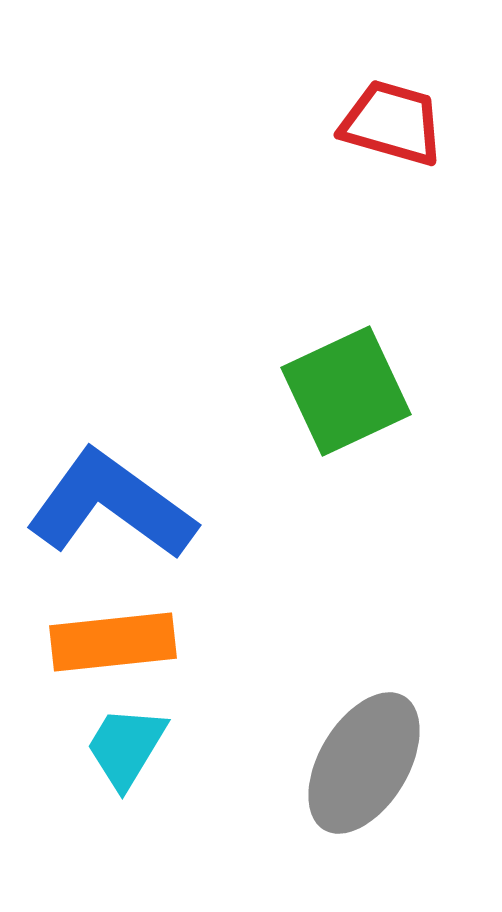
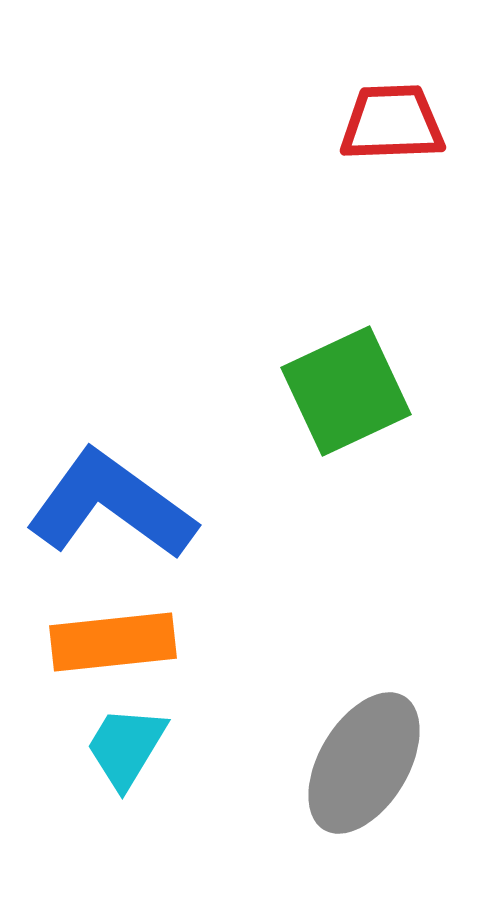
red trapezoid: rotated 18 degrees counterclockwise
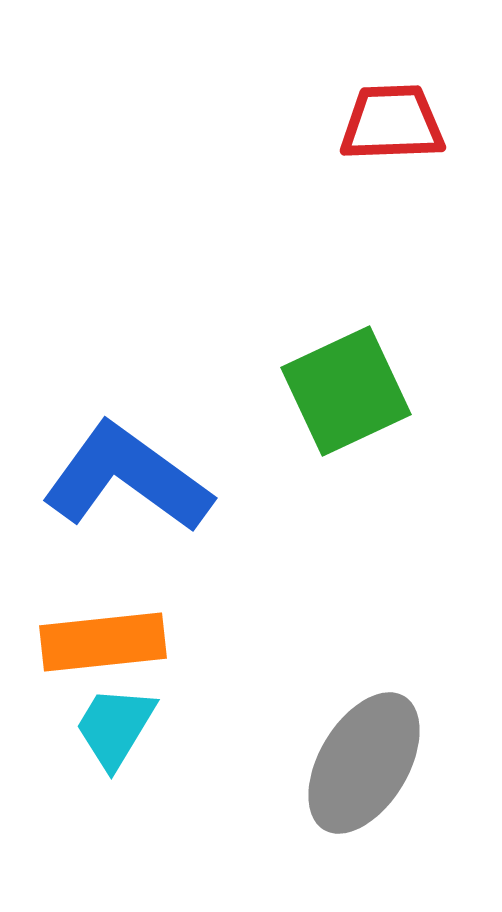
blue L-shape: moved 16 px right, 27 px up
orange rectangle: moved 10 px left
cyan trapezoid: moved 11 px left, 20 px up
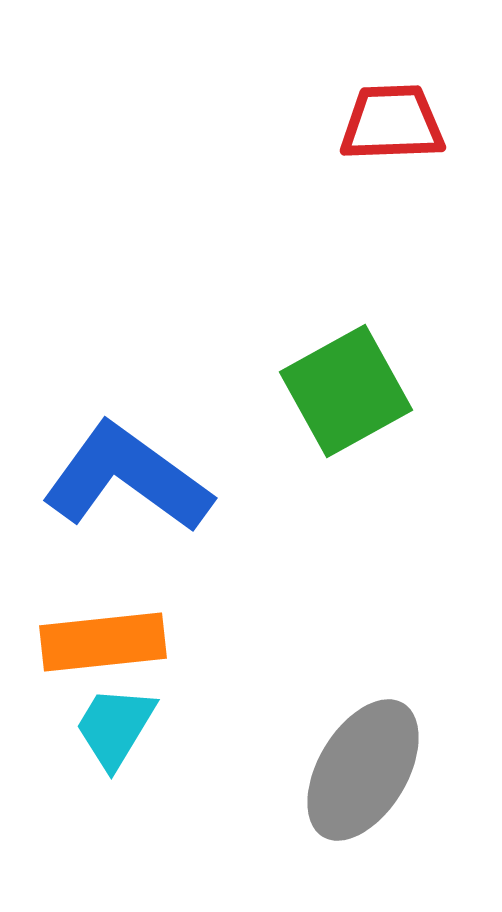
green square: rotated 4 degrees counterclockwise
gray ellipse: moved 1 px left, 7 px down
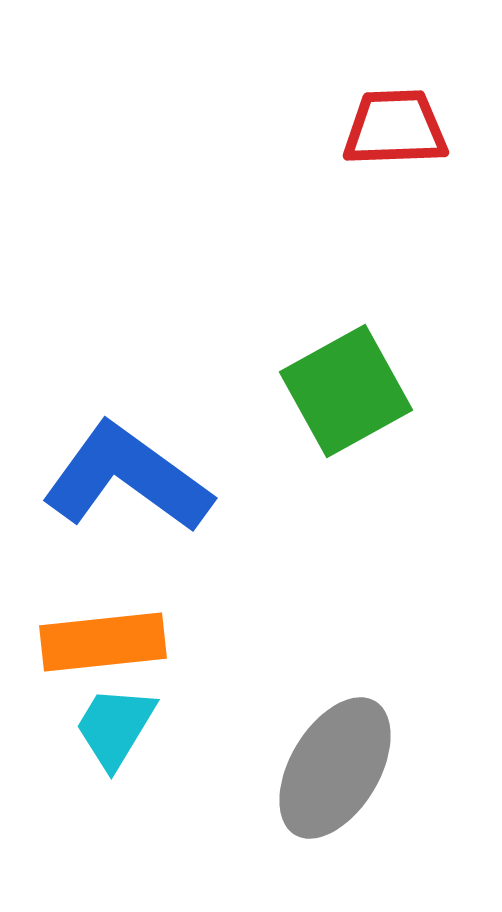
red trapezoid: moved 3 px right, 5 px down
gray ellipse: moved 28 px left, 2 px up
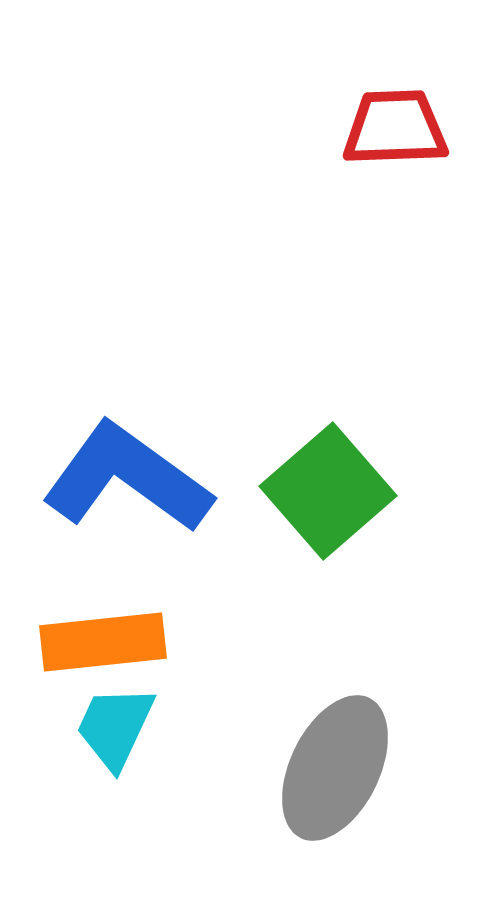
green square: moved 18 px left, 100 px down; rotated 12 degrees counterclockwise
cyan trapezoid: rotated 6 degrees counterclockwise
gray ellipse: rotated 5 degrees counterclockwise
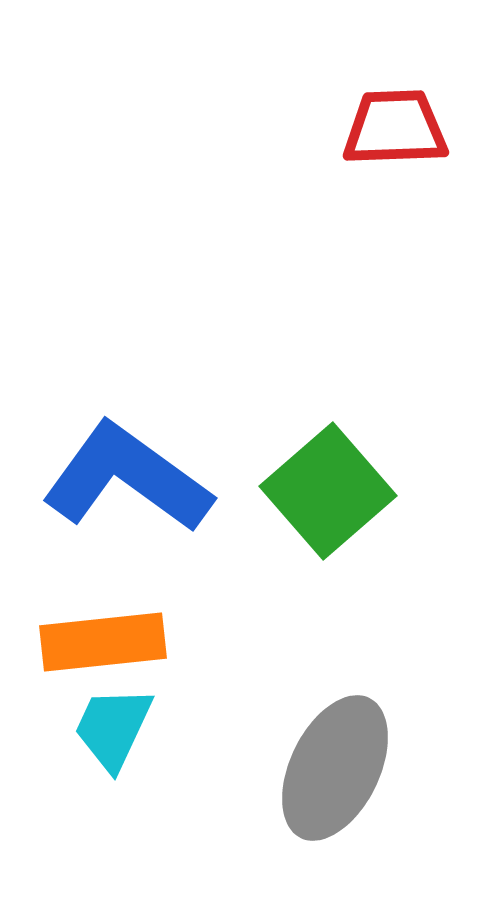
cyan trapezoid: moved 2 px left, 1 px down
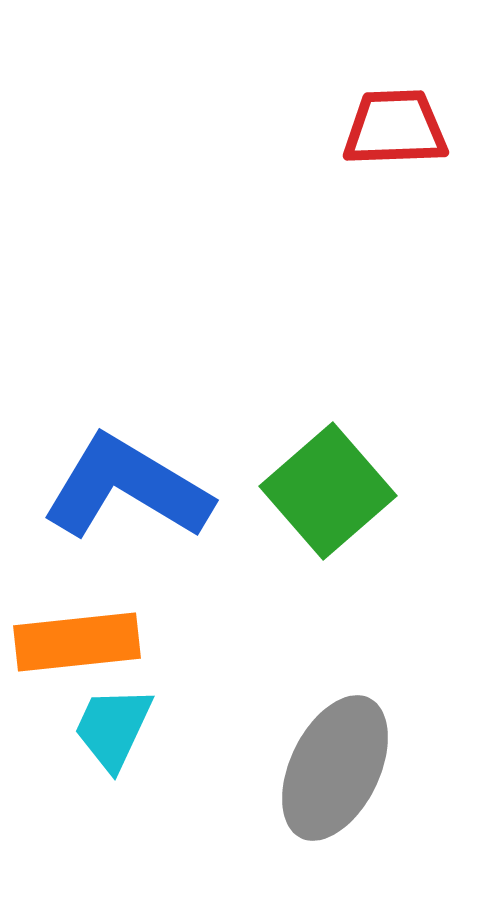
blue L-shape: moved 10 px down; rotated 5 degrees counterclockwise
orange rectangle: moved 26 px left
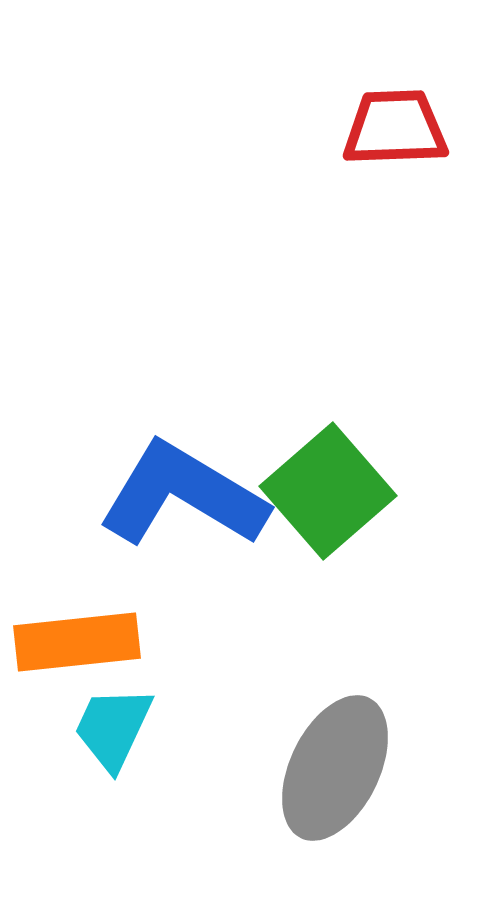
blue L-shape: moved 56 px right, 7 px down
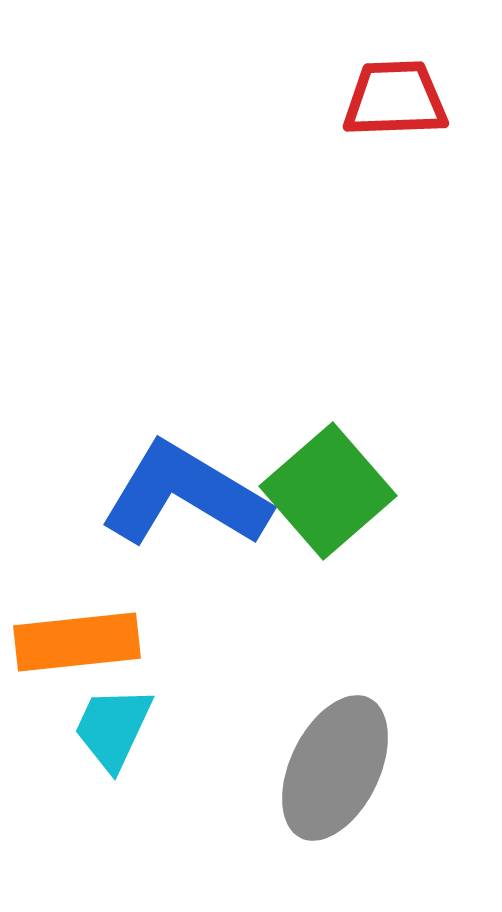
red trapezoid: moved 29 px up
blue L-shape: moved 2 px right
